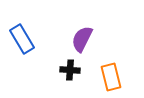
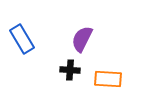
orange rectangle: moved 3 px left, 2 px down; rotated 72 degrees counterclockwise
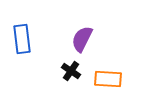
blue rectangle: rotated 24 degrees clockwise
black cross: moved 1 px right, 1 px down; rotated 30 degrees clockwise
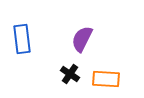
black cross: moved 1 px left, 3 px down
orange rectangle: moved 2 px left
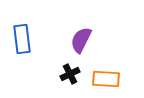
purple semicircle: moved 1 px left, 1 px down
black cross: rotated 30 degrees clockwise
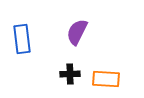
purple semicircle: moved 4 px left, 8 px up
black cross: rotated 24 degrees clockwise
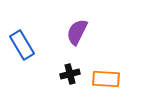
blue rectangle: moved 6 px down; rotated 24 degrees counterclockwise
black cross: rotated 12 degrees counterclockwise
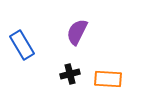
orange rectangle: moved 2 px right
